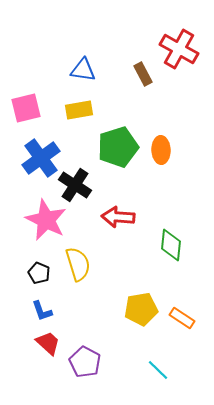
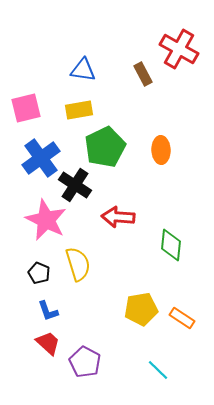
green pentagon: moved 13 px left; rotated 9 degrees counterclockwise
blue L-shape: moved 6 px right
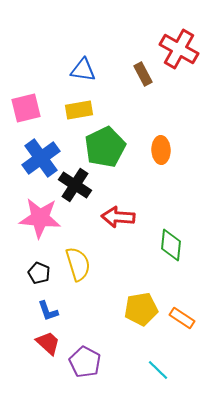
pink star: moved 6 px left, 2 px up; rotated 21 degrees counterclockwise
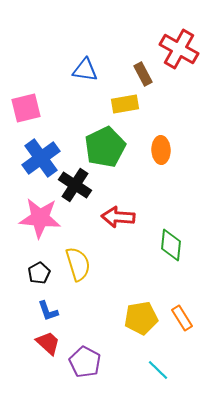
blue triangle: moved 2 px right
yellow rectangle: moved 46 px right, 6 px up
black pentagon: rotated 20 degrees clockwise
yellow pentagon: moved 9 px down
orange rectangle: rotated 25 degrees clockwise
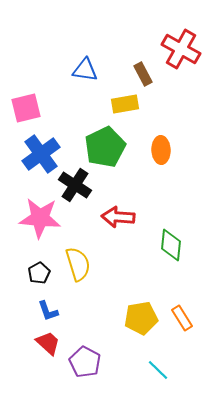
red cross: moved 2 px right
blue cross: moved 4 px up
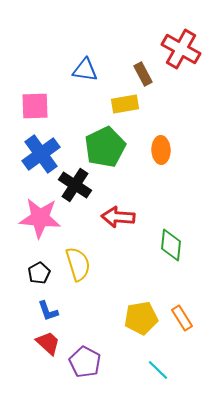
pink square: moved 9 px right, 2 px up; rotated 12 degrees clockwise
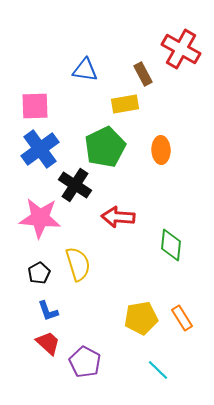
blue cross: moved 1 px left, 5 px up
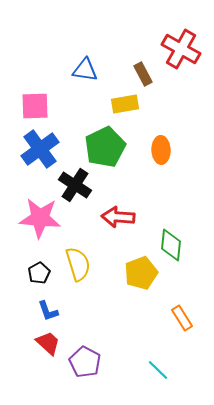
yellow pentagon: moved 45 px up; rotated 12 degrees counterclockwise
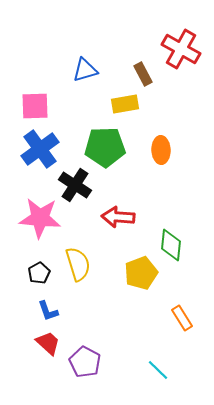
blue triangle: rotated 24 degrees counterclockwise
green pentagon: rotated 24 degrees clockwise
